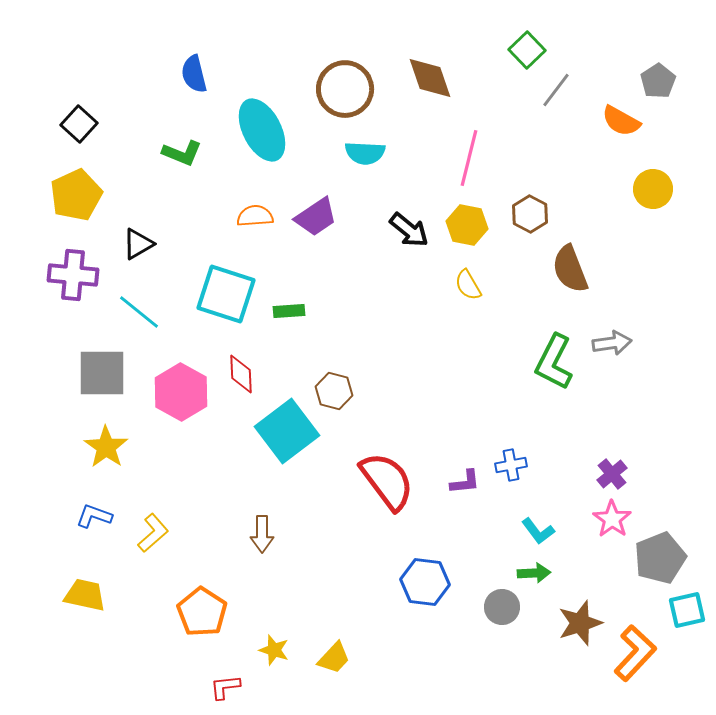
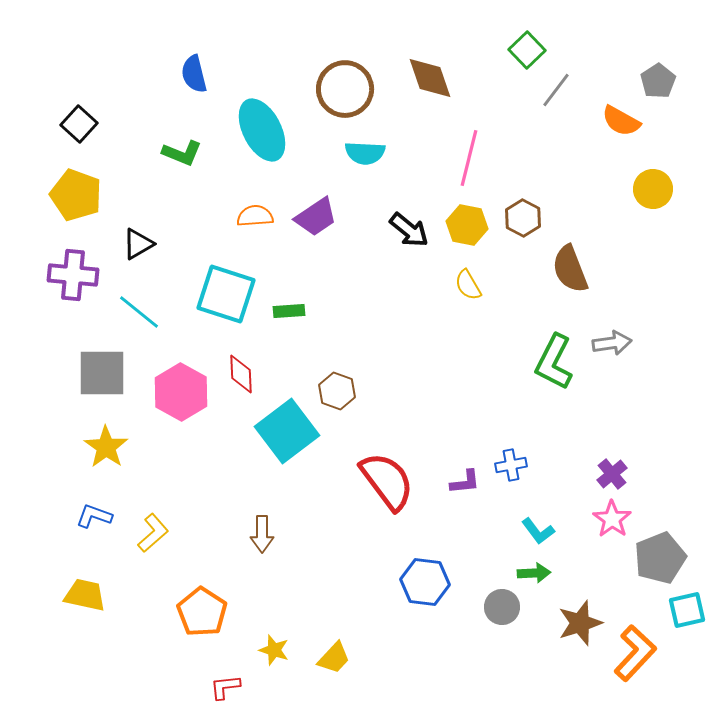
yellow pentagon at (76, 195): rotated 27 degrees counterclockwise
brown hexagon at (530, 214): moved 7 px left, 4 px down
brown hexagon at (334, 391): moved 3 px right; rotated 6 degrees clockwise
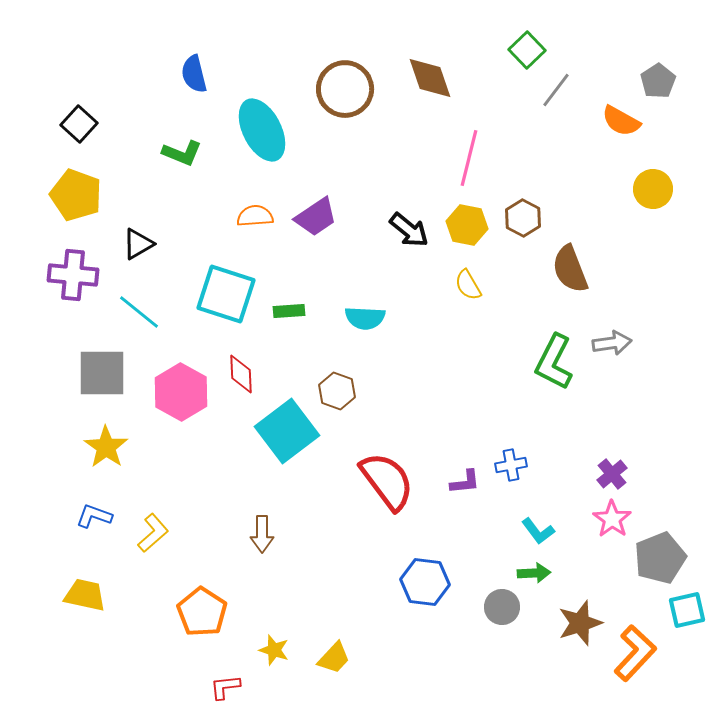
cyan semicircle at (365, 153): moved 165 px down
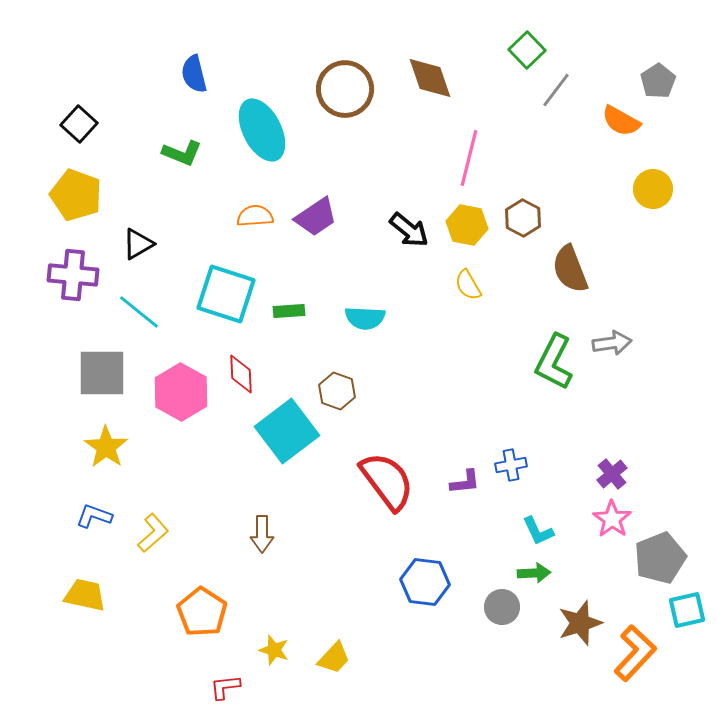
cyan L-shape at (538, 531): rotated 12 degrees clockwise
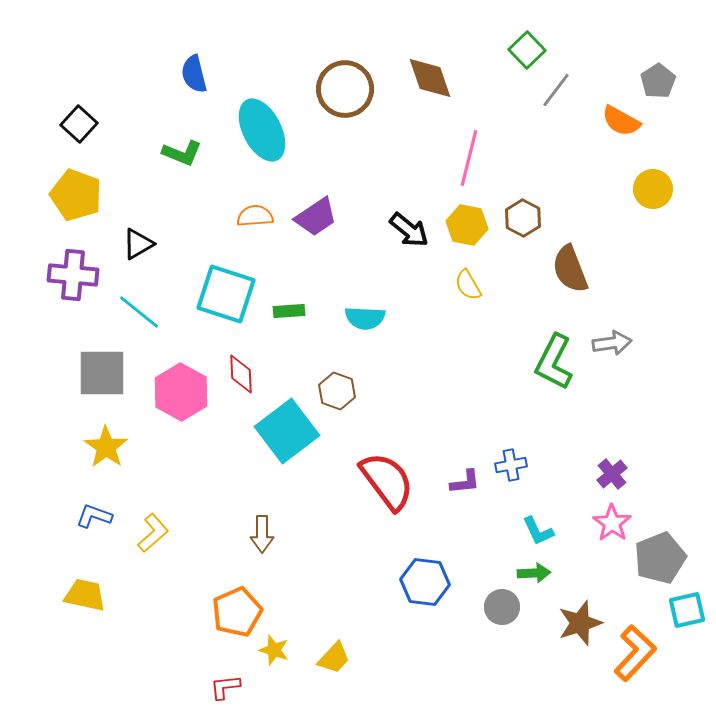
pink star at (612, 519): moved 4 px down
orange pentagon at (202, 612): moved 35 px right; rotated 15 degrees clockwise
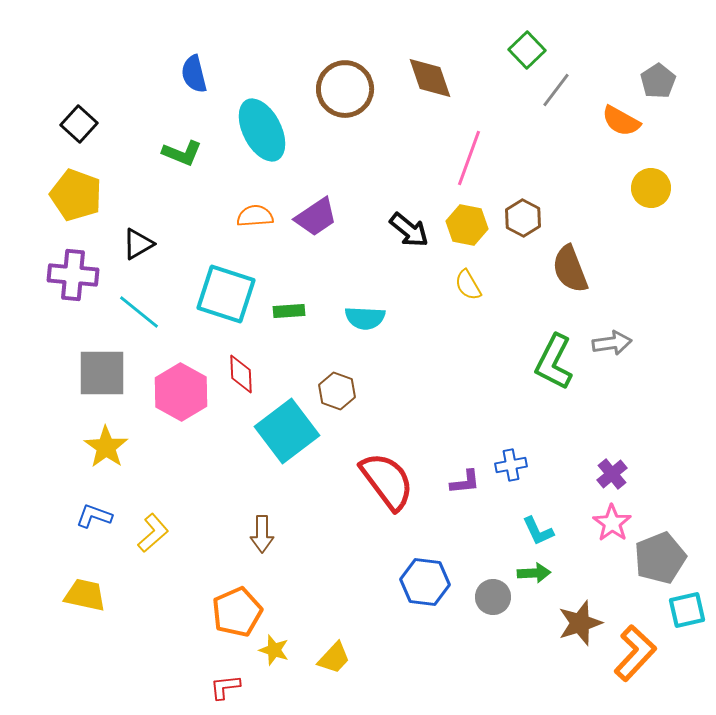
pink line at (469, 158): rotated 6 degrees clockwise
yellow circle at (653, 189): moved 2 px left, 1 px up
gray circle at (502, 607): moved 9 px left, 10 px up
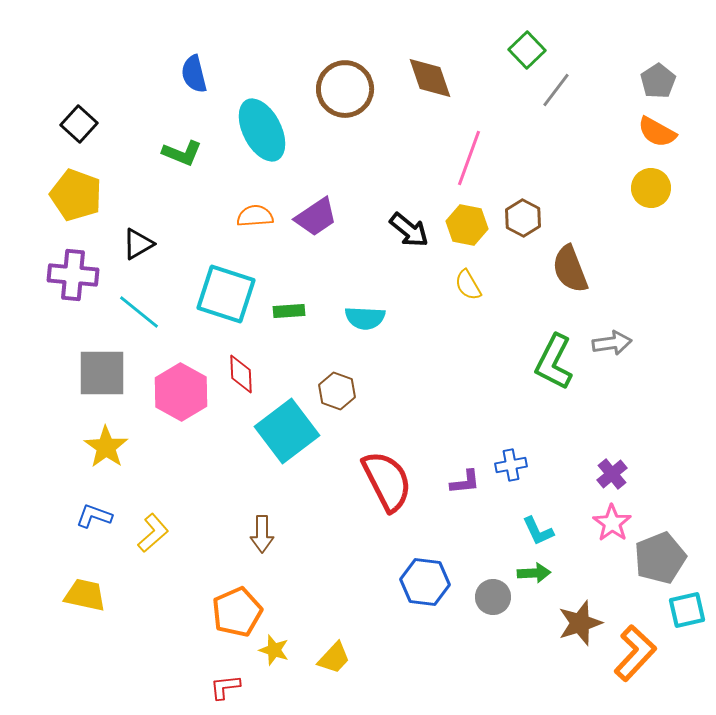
orange semicircle at (621, 121): moved 36 px right, 11 px down
red semicircle at (387, 481): rotated 10 degrees clockwise
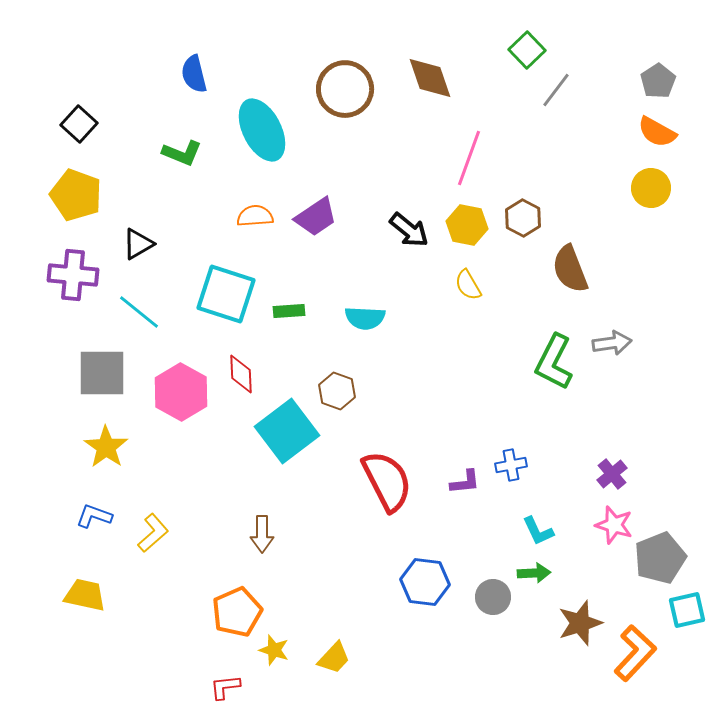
pink star at (612, 523): moved 2 px right, 2 px down; rotated 18 degrees counterclockwise
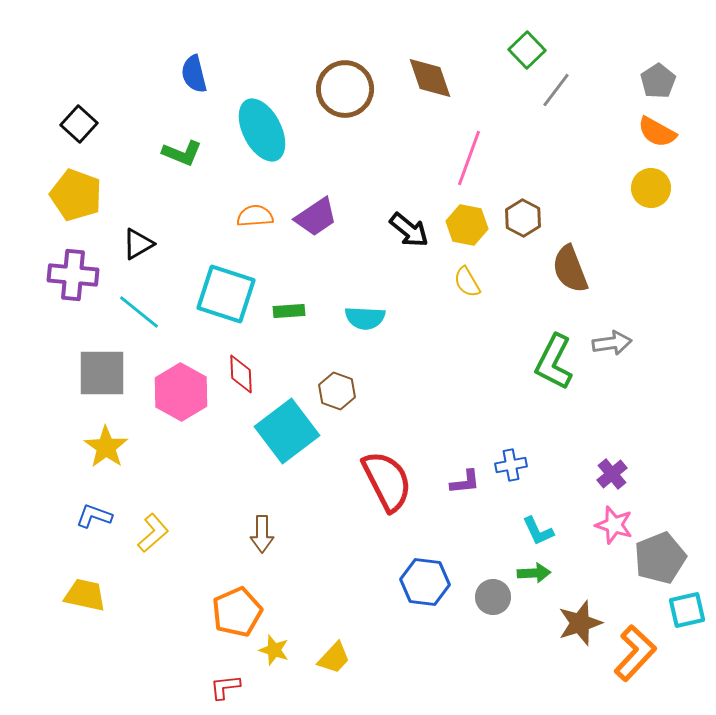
yellow semicircle at (468, 285): moved 1 px left, 3 px up
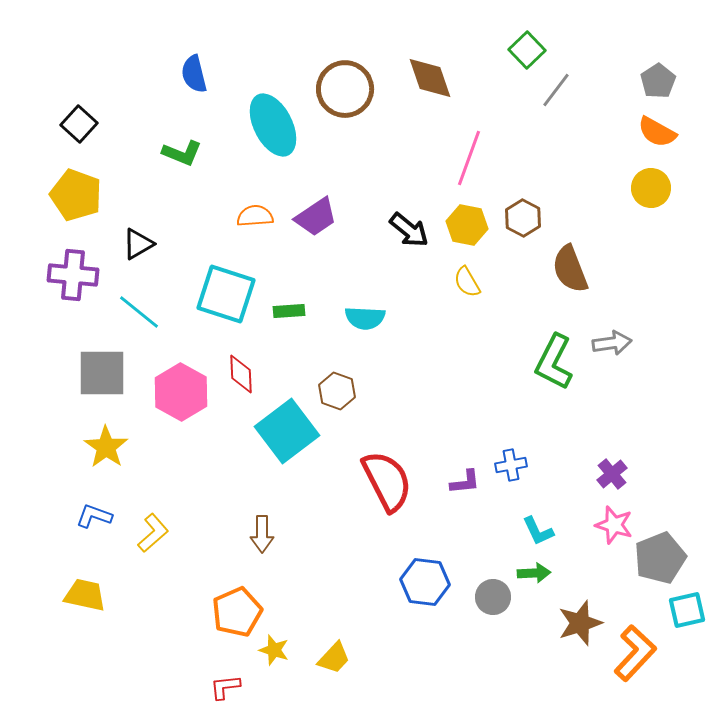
cyan ellipse at (262, 130): moved 11 px right, 5 px up
